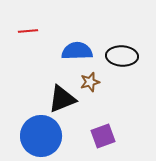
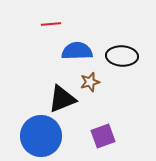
red line: moved 23 px right, 7 px up
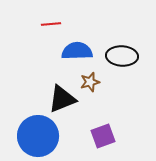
blue circle: moved 3 px left
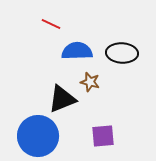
red line: rotated 30 degrees clockwise
black ellipse: moved 3 px up
brown star: rotated 30 degrees clockwise
purple square: rotated 15 degrees clockwise
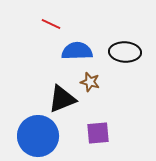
black ellipse: moved 3 px right, 1 px up
purple square: moved 5 px left, 3 px up
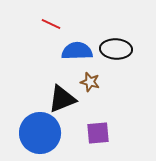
black ellipse: moved 9 px left, 3 px up
blue circle: moved 2 px right, 3 px up
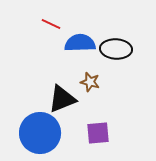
blue semicircle: moved 3 px right, 8 px up
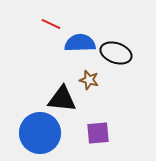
black ellipse: moved 4 px down; rotated 16 degrees clockwise
brown star: moved 1 px left, 2 px up
black triangle: rotated 28 degrees clockwise
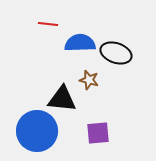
red line: moved 3 px left; rotated 18 degrees counterclockwise
blue circle: moved 3 px left, 2 px up
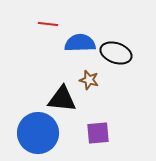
blue circle: moved 1 px right, 2 px down
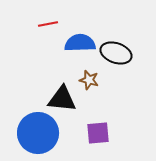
red line: rotated 18 degrees counterclockwise
